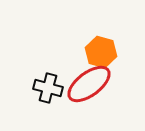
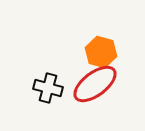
red ellipse: moved 6 px right
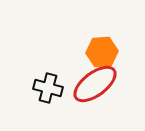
orange hexagon: moved 1 px right; rotated 20 degrees counterclockwise
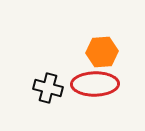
red ellipse: rotated 36 degrees clockwise
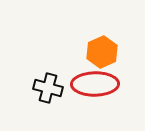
orange hexagon: rotated 20 degrees counterclockwise
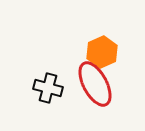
red ellipse: rotated 63 degrees clockwise
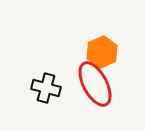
black cross: moved 2 px left
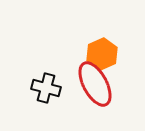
orange hexagon: moved 2 px down
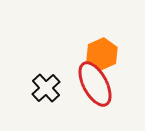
black cross: rotated 32 degrees clockwise
